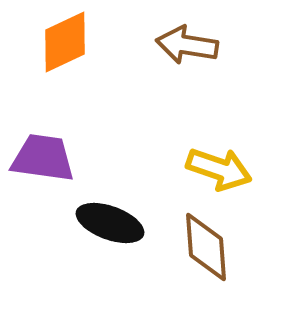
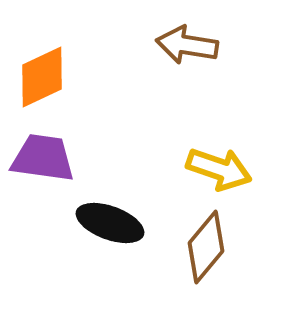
orange diamond: moved 23 px left, 35 px down
brown diamond: rotated 44 degrees clockwise
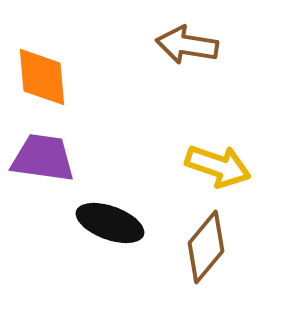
orange diamond: rotated 70 degrees counterclockwise
yellow arrow: moved 1 px left, 3 px up
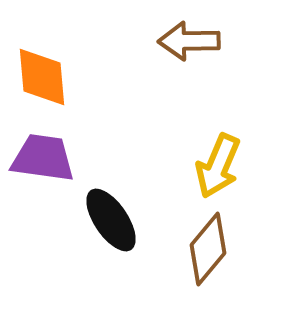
brown arrow: moved 2 px right, 4 px up; rotated 10 degrees counterclockwise
yellow arrow: rotated 94 degrees clockwise
black ellipse: moved 1 px right, 3 px up; rotated 36 degrees clockwise
brown diamond: moved 2 px right, 2 px down
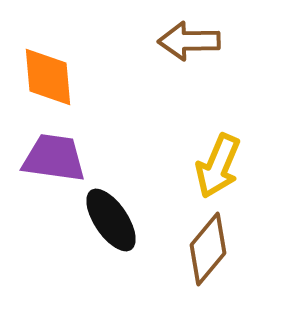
orange diamond: moved 6 px right
purple trapezoid: moved 11 px right
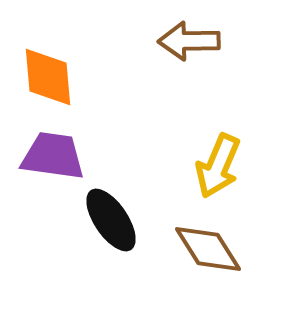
purple trapezoid: moved 1 px left, 2 px up
brown diamond: rotated 72 degrees counterclockwise
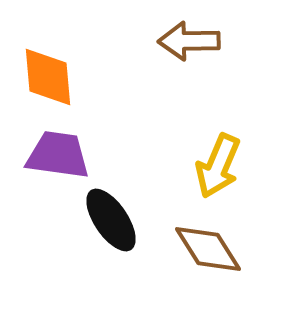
purple trapezoid: moved 5 px right, 1 px up
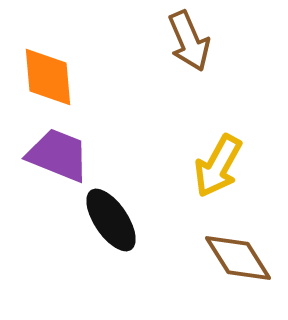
brown arrow: rotated 112 degrees counterclockwise
purple trapezoid: rotated 14 degrees clockwise
yellow arrow: rotated 6 degrees clockwise
brown diamond: moved 30 px right, 9 px down
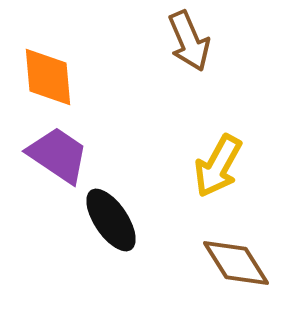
purple trapezoid: rotated 12 degrees clockwise
brown diamond: moved 2 px left, 5 px down
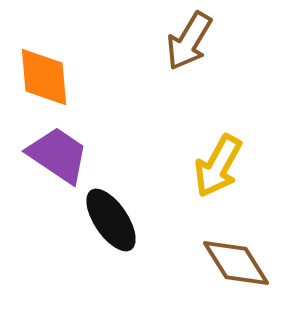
brown arrow: rotated 54 degrees clockwise
orange diamond: moved 4 px left
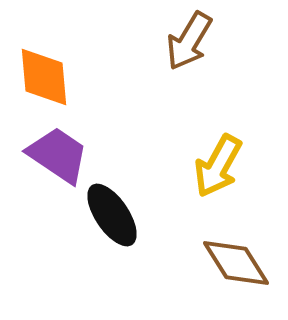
black ellipse: moved 1 px right, 5 px up
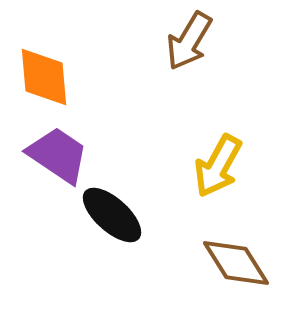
black ellipse: rotated 14 degrees counterclockwise
